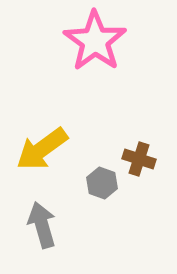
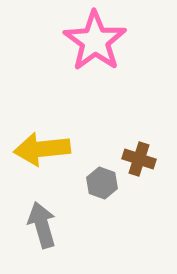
yellow arrow: rotated 30 degrees clockwise
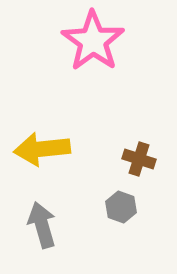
pink star: moved 2 px left
gray hexagon: moved 19 px right, 24 px down
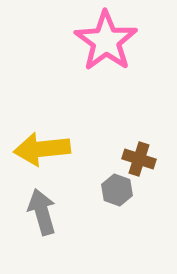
pink star: moved 13 px right
gray hexagon: moved 4 px left, 17 px up
gray arrow: moved 13 px up
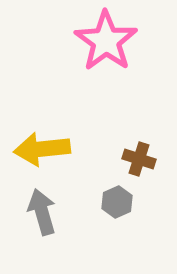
gray hexagon: moved 12 px down; rotated 16 degrees clockwise
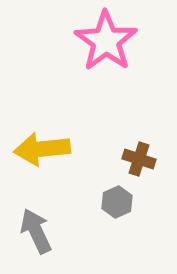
gray arrow: moved 6 px left, 19 px down; rotated 9 degrees counterclockwise
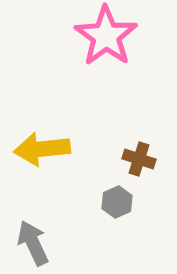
pink star: moved 5 px up
gray arrow: moved 3 px left, 12 px down
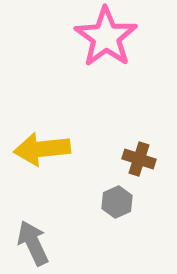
pink star: moved 1 px down
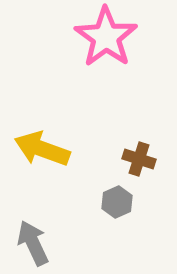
yellow arrow: rotated 26 degrees clockwise
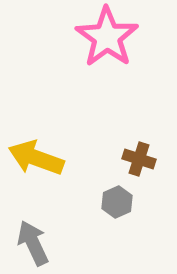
pink star: moved 1 px right
yellow arrow: moved 6 px left, 9 px down
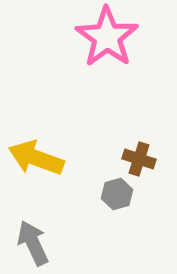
gray hexagon: moved 8 px up; rotated 8 degrees clockwise
